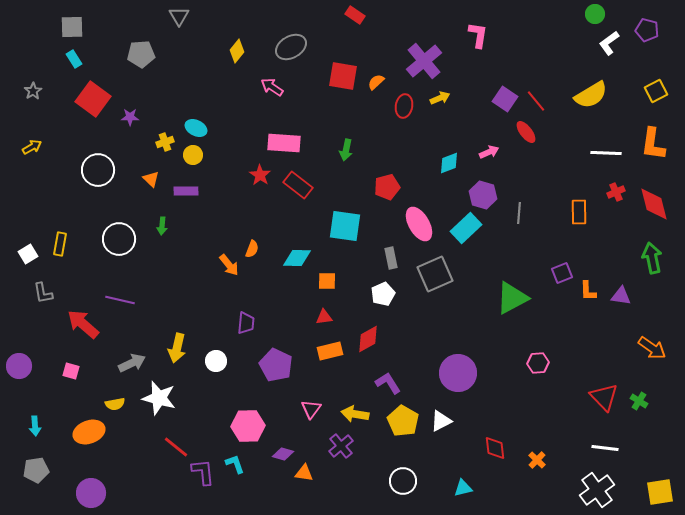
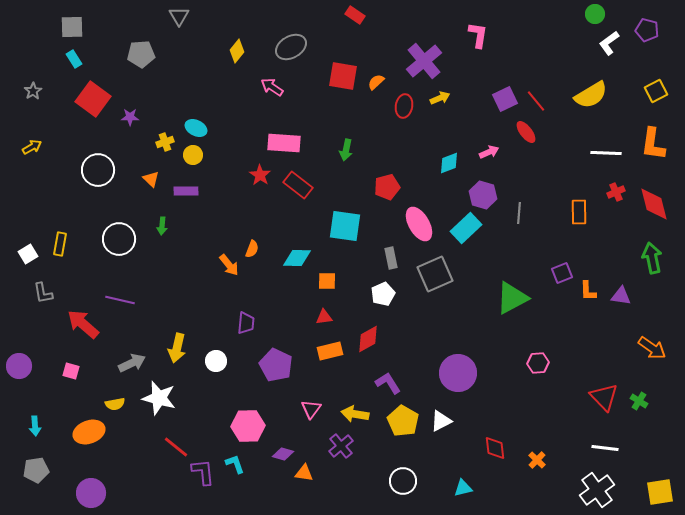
purple square at (505, 99): rotated 30 degrees clockwise
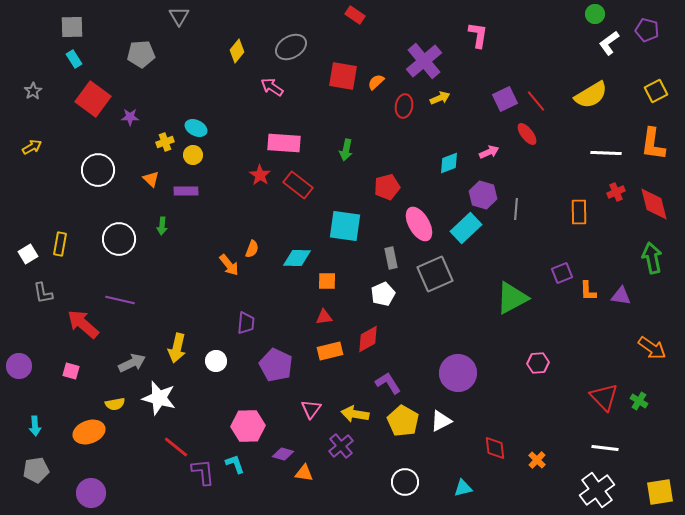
red ellipse at (526, 132): moved 1 px right, 2 px down
gray line at (519, 213): moved 3 px left, 4 px up
white circle at (403, 481): moved 2 px right, 1 px down
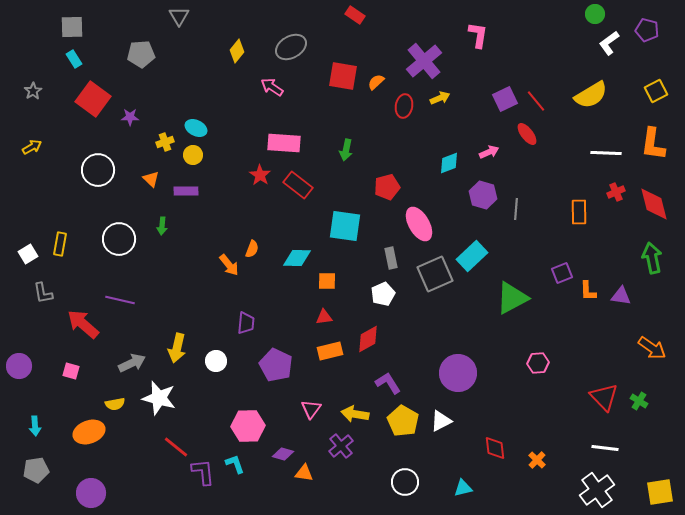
cyan rectangle at (466, 228): moved 6 px right, 28 px down
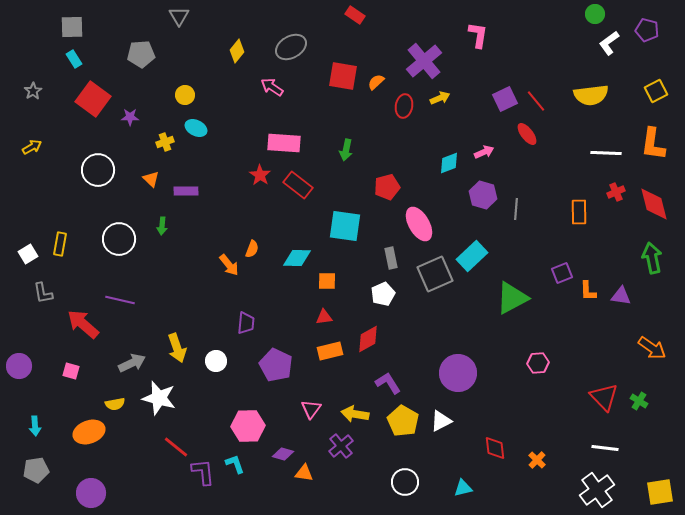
yellow semicircle at (591, 95): rotated 24 degrees clockwise
pink arrow at (489, 152): moved 5 px left
yellow circle at (193, 155): moved 8 px left, 60 px up
yellow arrow at (177, 348): rotated 32 degrees counterclockwise
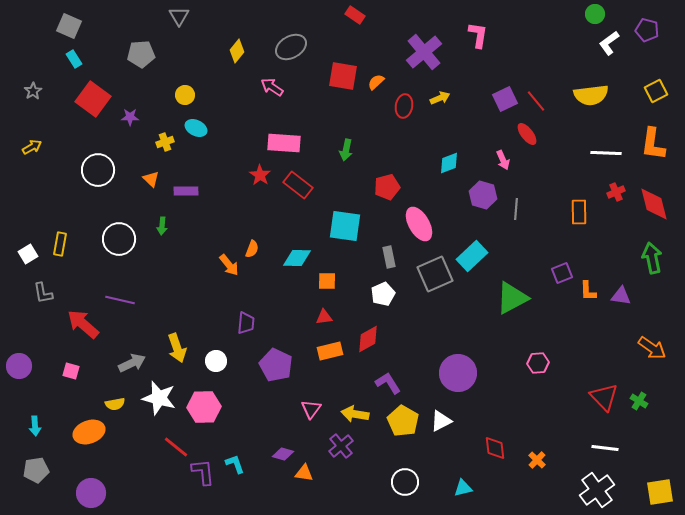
gray square at (72, 27): moved 3 px left, 1 px up; rotated 25 degrees clockwise
purple cross at (424, 61): moved 9 px up
pink arrow at (484, 152): moved 19 px right, 8 px down; rotated 90 degrees clockwise
gray rectangle at (391, 258): moved 2 px left, 1 px up
pink hexagon at (248, 426): moved 44 px left, 19 px up
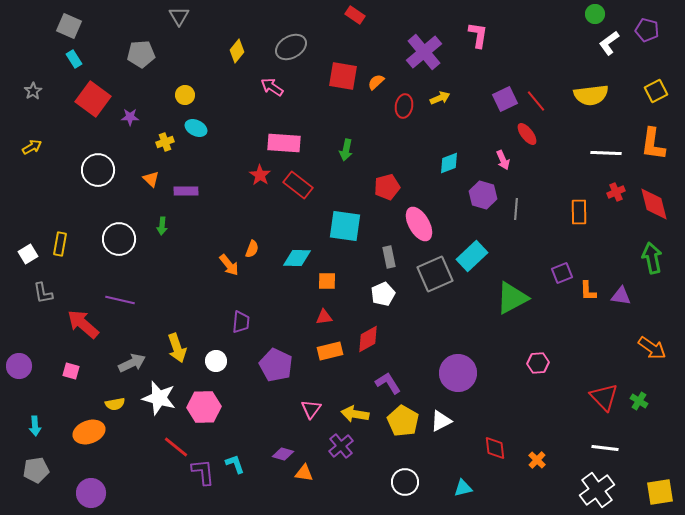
purple trapezoid at (246, 323): moved 5 px left, 1 px up
